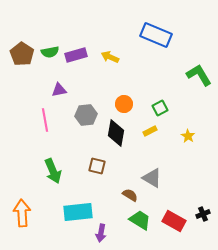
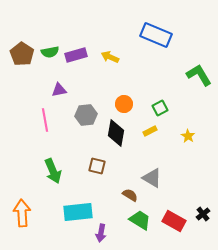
black cross: rotated 16 degrees counterclockwise
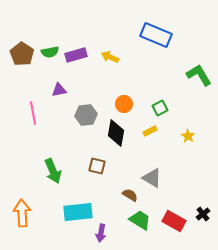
pink line: moved 12 px left, 7 px up
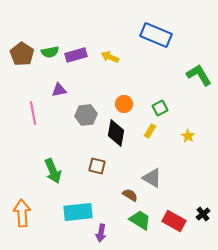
yellow rectangle: rotated 32 degrees counterclockwise
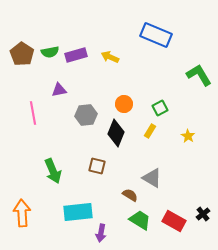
black diamond: rotated 12 degrees clockwise
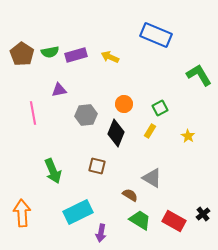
cyan rectangle: rotated 20 degrees counterclockwise
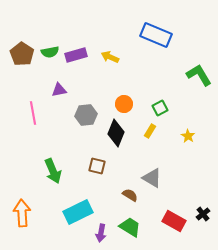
green trapezoid: moved 10 px left, 7 px down
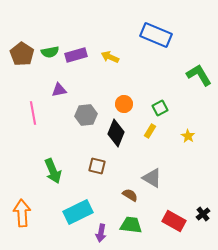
green trapezoid: moved 1 px right, 2 px up; rotated 25 degrees counterclockwise
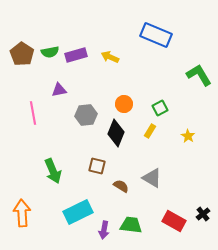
brown semicircle: moved 9 px left, 9 px up
purple arrow: moved 3 px right, 3 px up
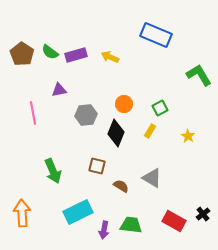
green semicircle: rotated 48 degrees clockwise
